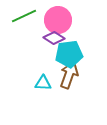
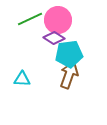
green line: moved 6 px right, 3 px down
cyan triangle: moved 21 px left, 4 px up
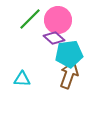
green line: rotated 20 degrees counterclockwise
purple diamond: rotated 10 degrees clockwise
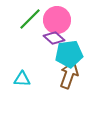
pink circle: moved 1 px left
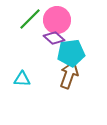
cyan pentagon: moved 2 px right, 1 px up
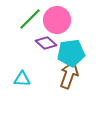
purple diamond: moved 8 px left, 5 px down
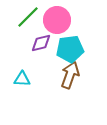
green line: moved 2 px left, 2 px up
purple diamond: moved 5 px left; rotated 55 degrees counterclockwise
cyan pentagon: moved 1 px left, 4 px up
brown arrow: moved 1 px right
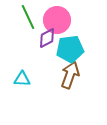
green line: rotated 70 degrees counterclockwise
purple diamond: moved 6 px right, 5 px up; rotated 15 degrees counterclockwise
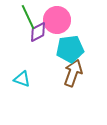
purple diamond: moved 9 px left, 6 px up
brown arrow: moved 3 px right, 2 px up
cyan triangle: rotated 18 degrees clockwise
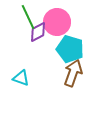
pink circle: moved 2 px down
cyan pentagon: rotated 24 degrees clockwise
cyan triangle: moved 1 px left, 1 px up
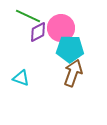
green line: moved 1 px up; rotated 40 degrees counterclockwise
pink circle: moved 4 px right, 6 px down
cyan pentagon: rotated 16 degrees counterclockwise
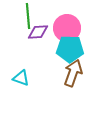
green line: rotated 60 degrees clockwise
pink circle: moved 6 px right
purple diamond: rotated 25 degrees clockwise
